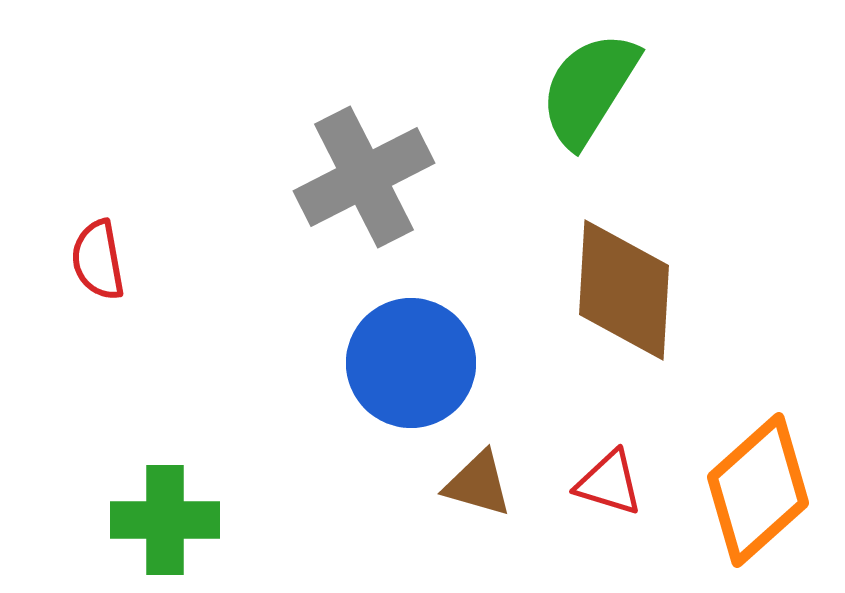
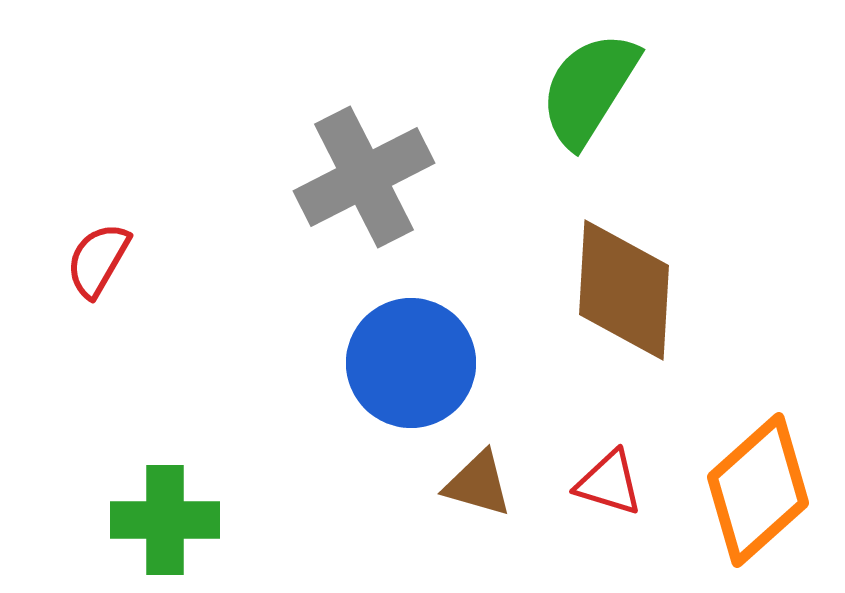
red semicircle: rotated 40 degrees clockwise
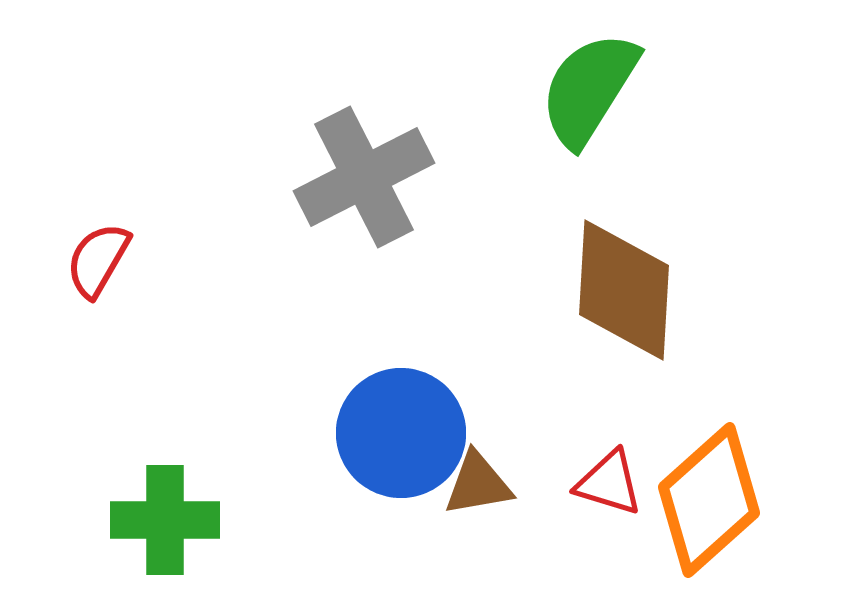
blue circle: moved 10 px left, 70 px down
brown triangle: rotated 26 degrees counterclockwise
orange diamond: moved 49 px left, 10 px down
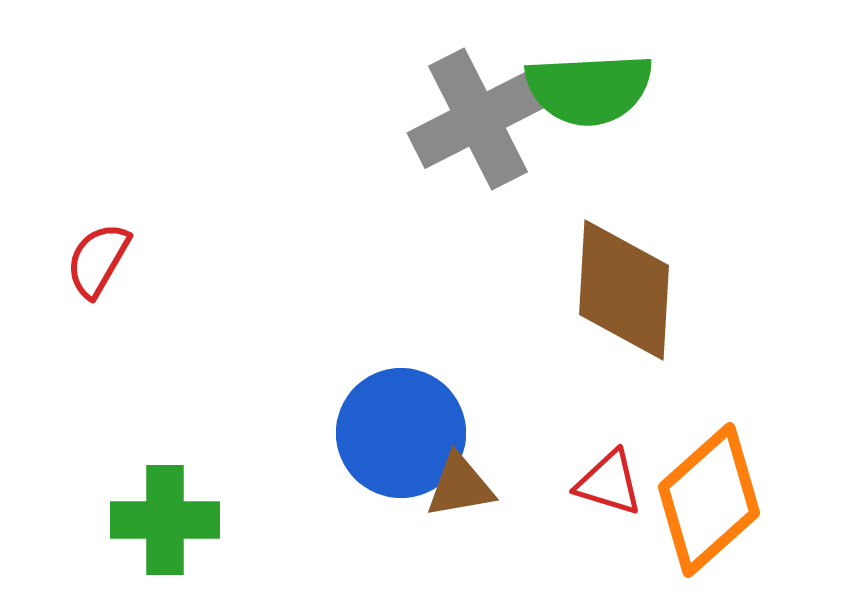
green semicircle: rotated 125 degrees counterclockwise
gray cross: moved 114 px right, 58 px up
brown triangle: moved 18 px left, 2 px down
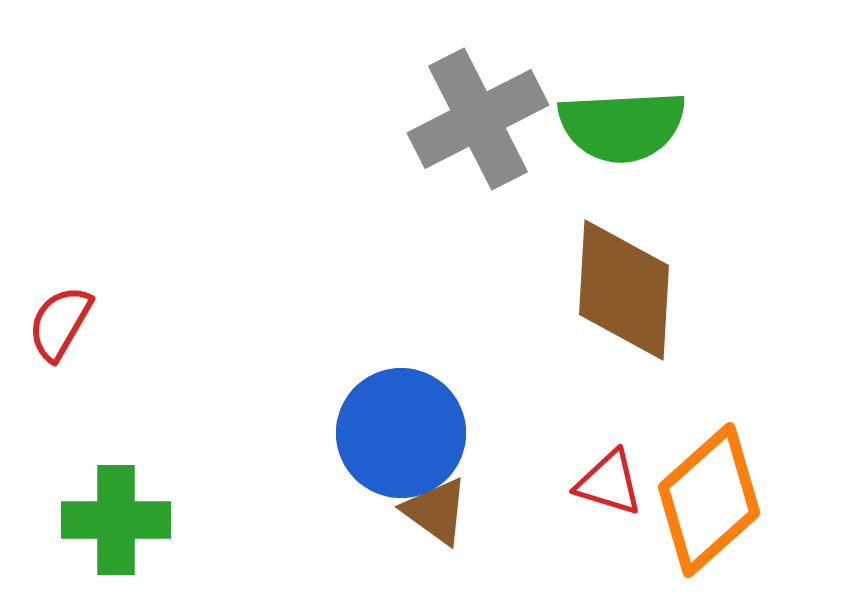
green semicircle: moved 33 px right, 37 px down
red semicircle: moved 38 px left, 63 px down
brown triangle: moved 24 px left, 25 px down; rotated 46 degrees clockwise
green cross: moved 49 px left
